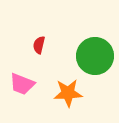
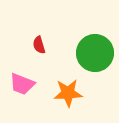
red semicircle: rotated 30 degrees counterclockwise
green circle: moved 3 px up
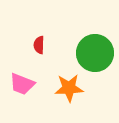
red semicircle: rotated 18 degrees clockwise
orange star: moved 1 px right, 5 px up
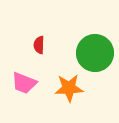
pink trapezoid: moved 2 px right, 1 px up
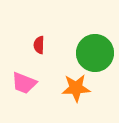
orange star: moved 7 px right
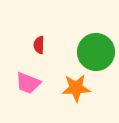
green circle: moved 1 px right, 1 px up
pink trapezoid: moved 4 px right
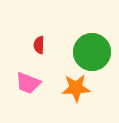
green circle: moved 4 px left
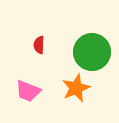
pink trapezoid: moved 8 px down
orange star: rotated 20 degrees counterclockwise
